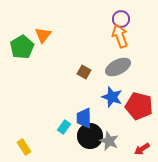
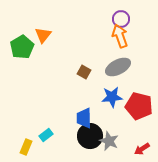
blue star: rotated 25 degrees counterclockwise
cyan rectangle: moved 18 px left, 8 px down; rotated 16 degrees clockwise
yellow rectangle: moved 2 px right; rotated 56 degrees clockwise
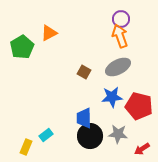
orange triangle: moved 6 px right, 2 px up; rotated 24 degrees clockwise
gray star: moved 9 px right, 7 px up; rotated 18 degrees counterclockwise
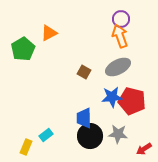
green pentagon: moved 1 px right, 2 px down
red pentagon: moved 7 px left, 5 px up
red arrow: moved 2 px right
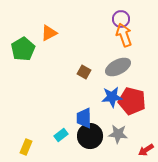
orange arrow: moved 4 px right, 1 px up
cyan rectangle: moved 15 px right
red arrow: moved 2 px right, 1 px down
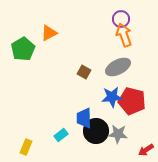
black circle: moved 6 px right, 5 px up
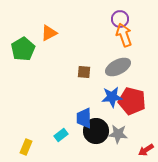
purple circle: moved 1 px left
brown square: rotated 24 degrees counterclockwise
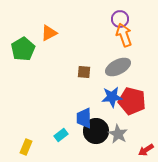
gray star: rotated 24 degrees clockwise
